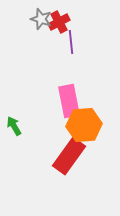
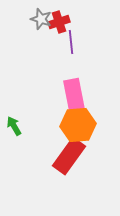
red cross: rotated 10 degrees clockwise
pink rectangle: moved 5 px right, 6 px up
orange hexagon: moved 6 px left
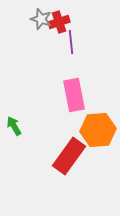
orange hexagon: moved 20 px right, 5 px down
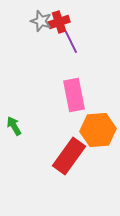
gray star: moved 2 px down
purple line: rotated 20 degrees counterclockwise
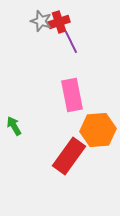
pink rectangle: moved 2 px left
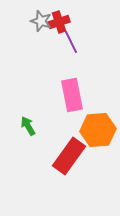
green arrow: moved 14 px right
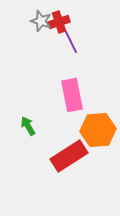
red rectangle: rotated 21 degrees clockwise
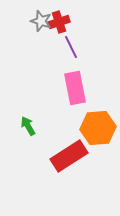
purple line: moved 5 px down
pink rectangle: moved 3 px right, 7 px up
orange hexagon: moved 2 px up
